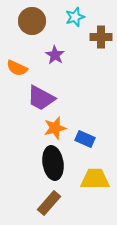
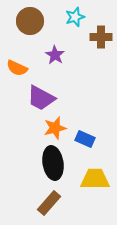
brown circle: moved 2 px left
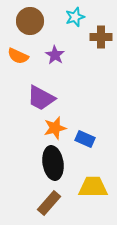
orange semicircle: moved 1 px right, 12 px up
yellow trapezoid: moved 2 px left, 8 px down
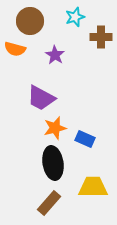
orange semicircle: moved 3 px left, 7 px up; rotated 10 degrees counterclockwise
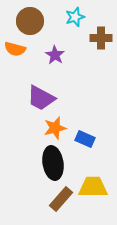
brown cross: moved 1 px down
brown rectangle: moved 12 px right, 4 px up
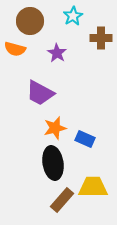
cyan star: moved 2 px left, 1 px up; rotated 12 degrees counterclockwise
purple star: moved 2 px right, 2 px up
purple trapezoid: moved 1 px left, 5 px up
brown rectangle: moved 1 px right, 1 px down
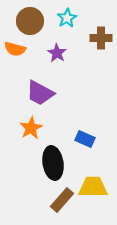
cyan star: moved 6 px left, 2 px down
orange star: moved 24 px left; rotated 15 degrees counterclockwise
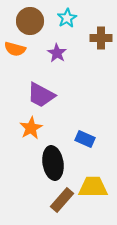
purple trapezoid: moved 1 px right, 2 px down
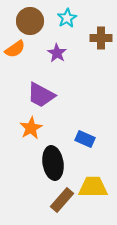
orange semicircle: rotated 50 degrees counterclockwise
